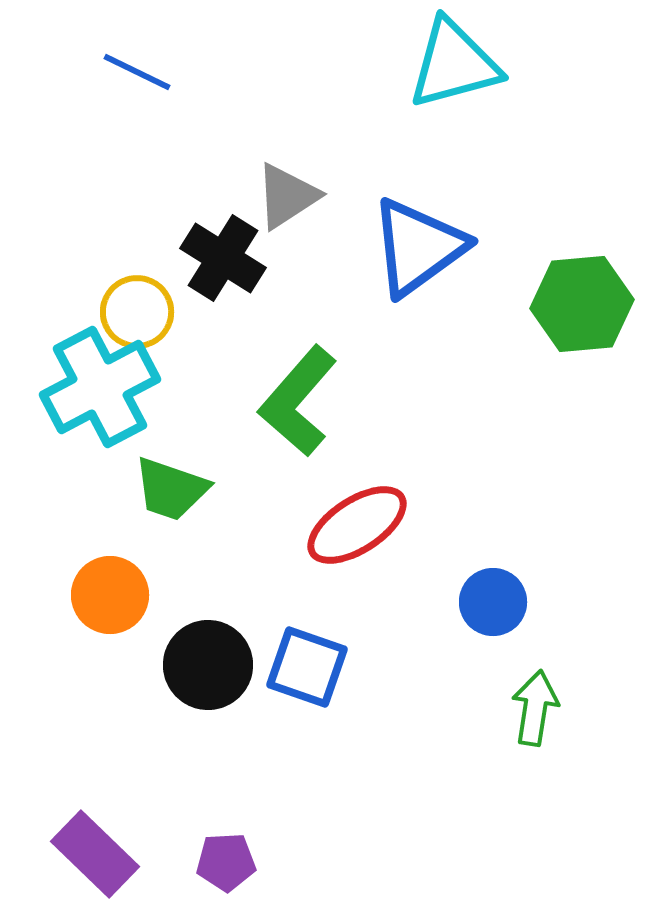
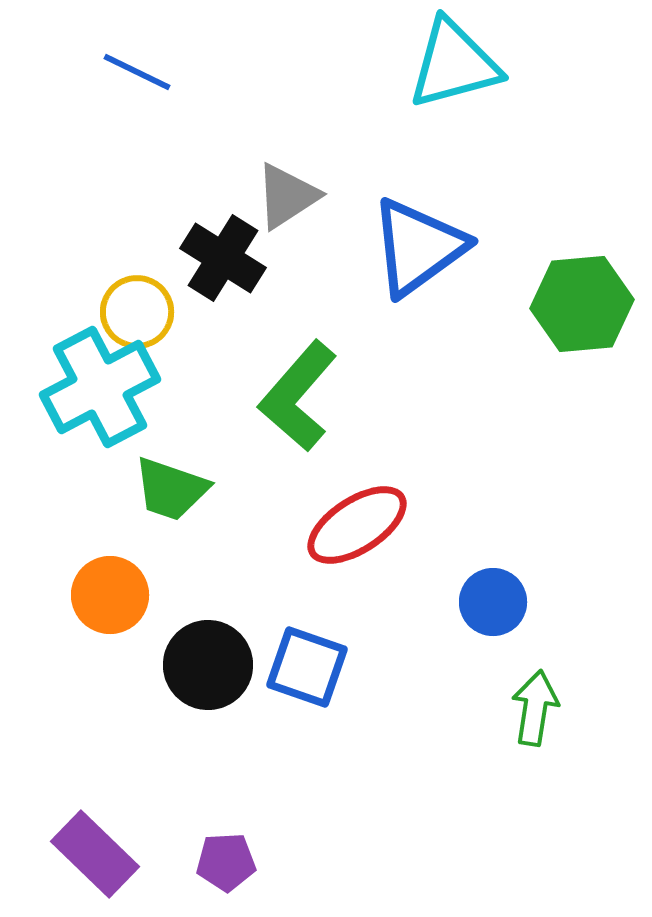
green L-shape: moved 5 px up
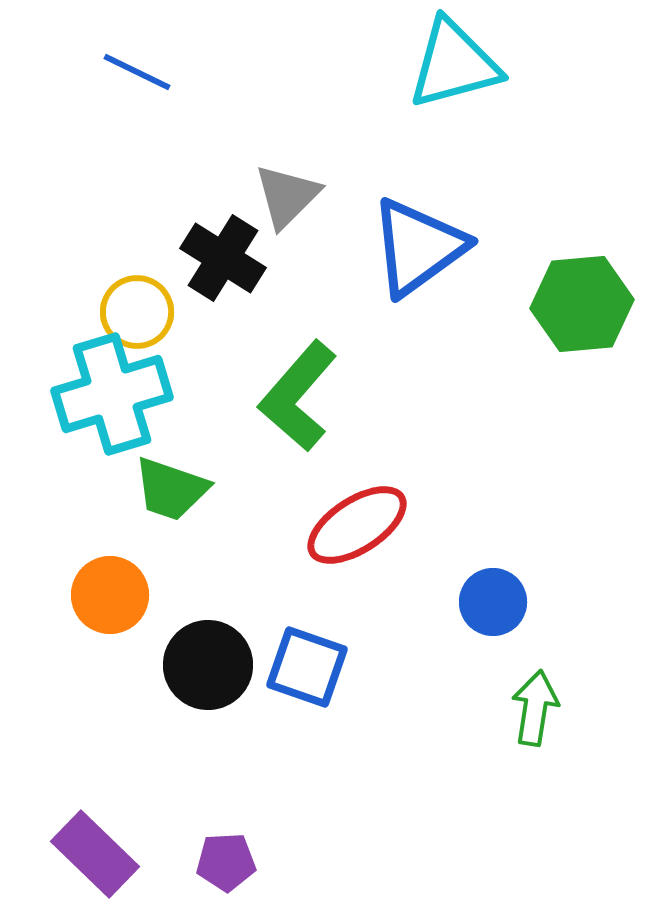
gray triangle: rotated 12 degrees counterclockwise
cyan cross: moved 12 px right, 7 px down; rotated 11 degrees clockwise
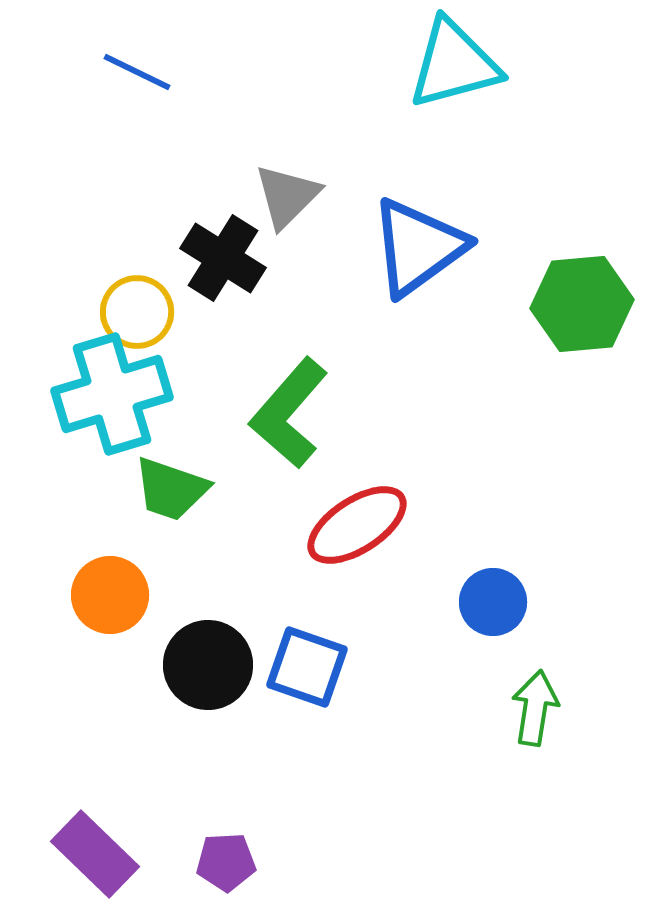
green L-shape: moved 9 px left, 17 px down
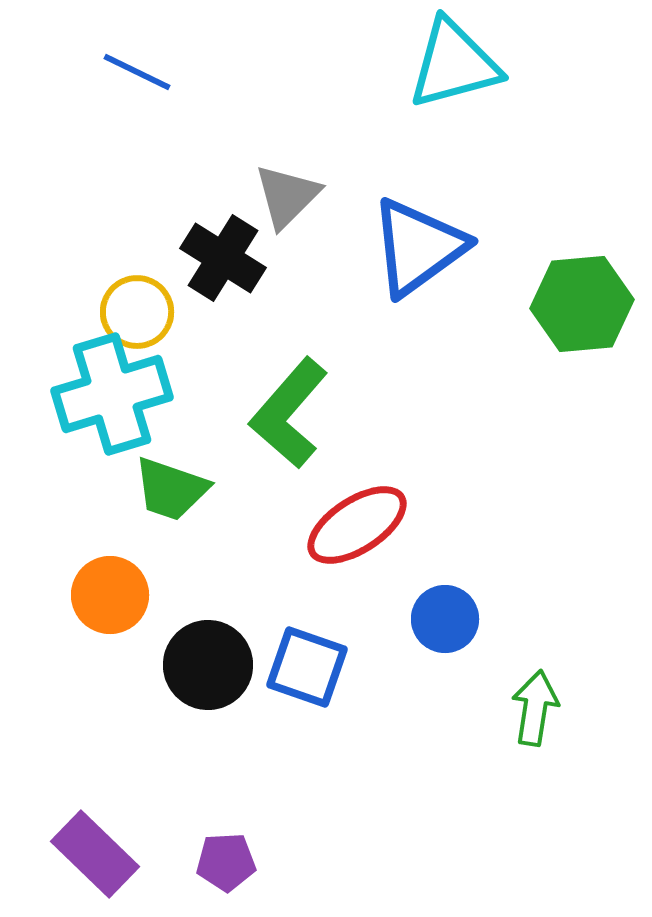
blue circle: moved 48 px left, 17 px down
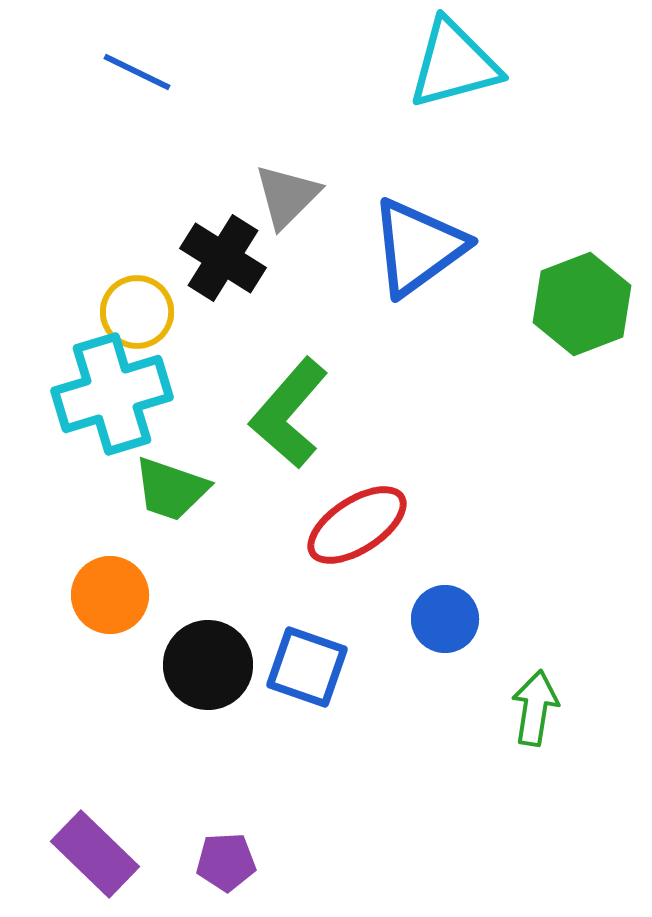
green hexagon: rotated 16 degrees counterclockwise
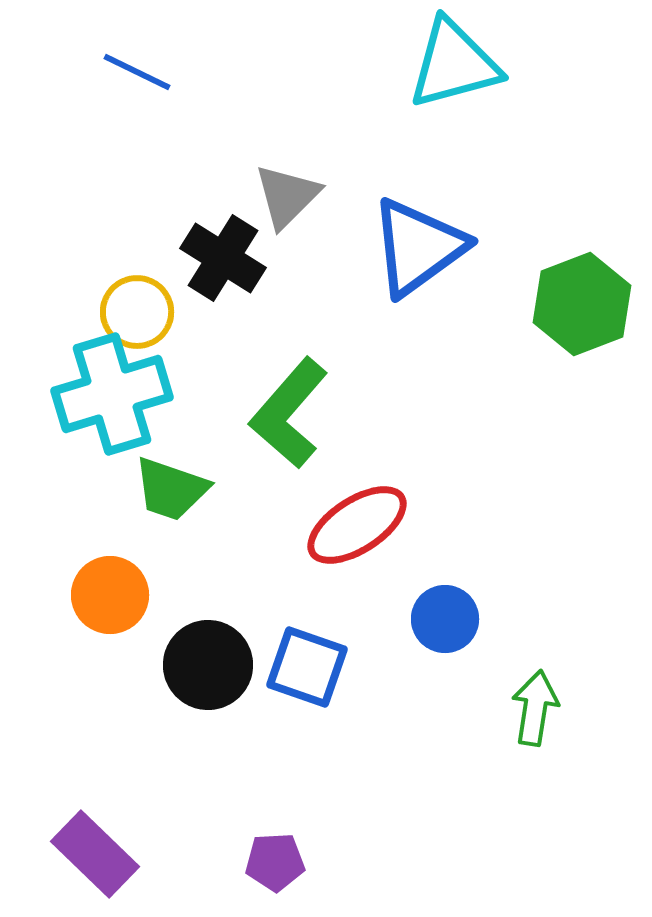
purple pentagon: moved 49 px right
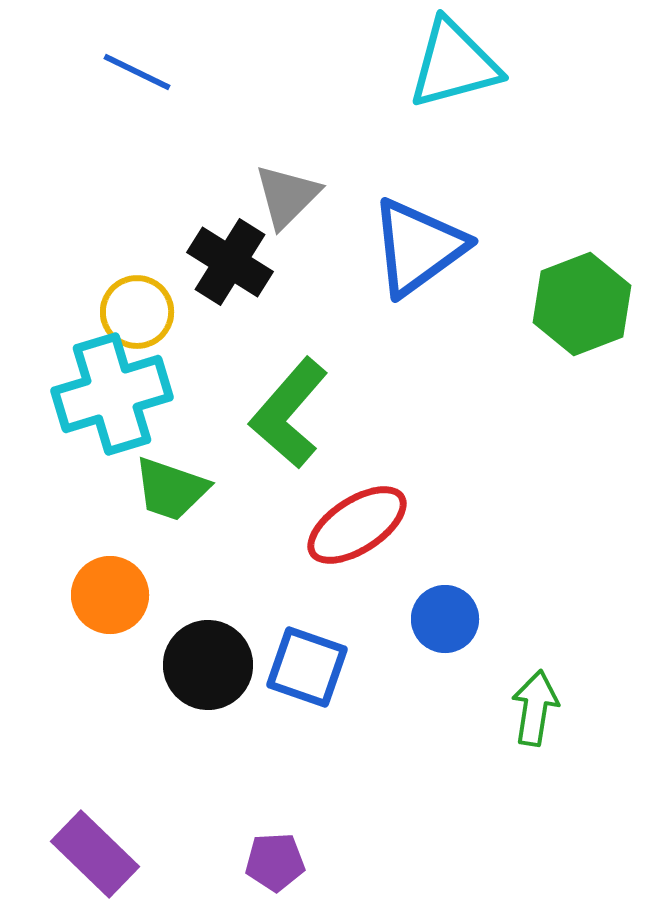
black cross: moved 7 px right, 4 px down
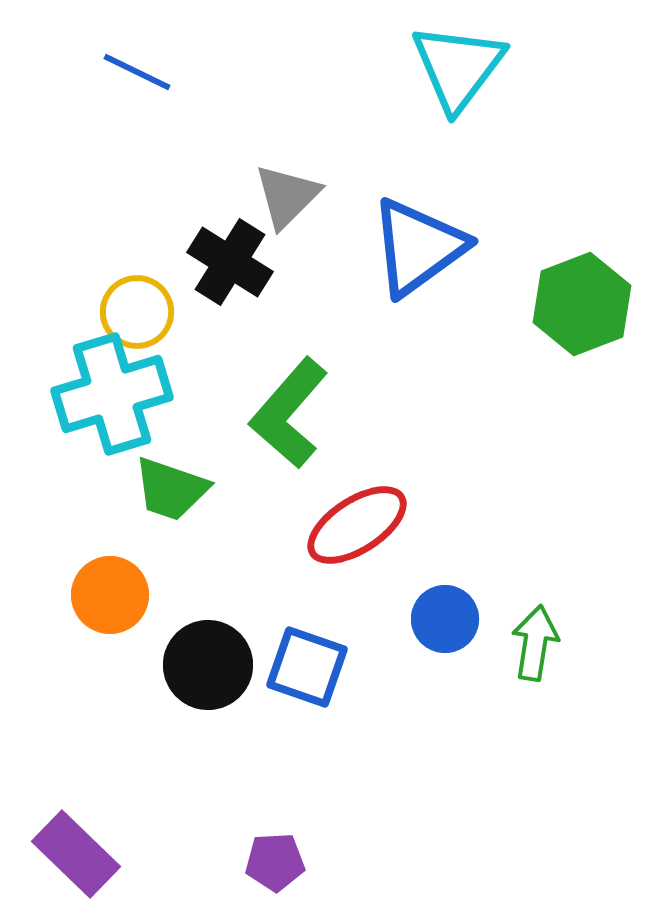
cyan triangle: moved 4 px right, 3 px down; rotated 38 degrees counterclockwise
green arrow: moved 65 px up
purple rectangle: moved 19 px left
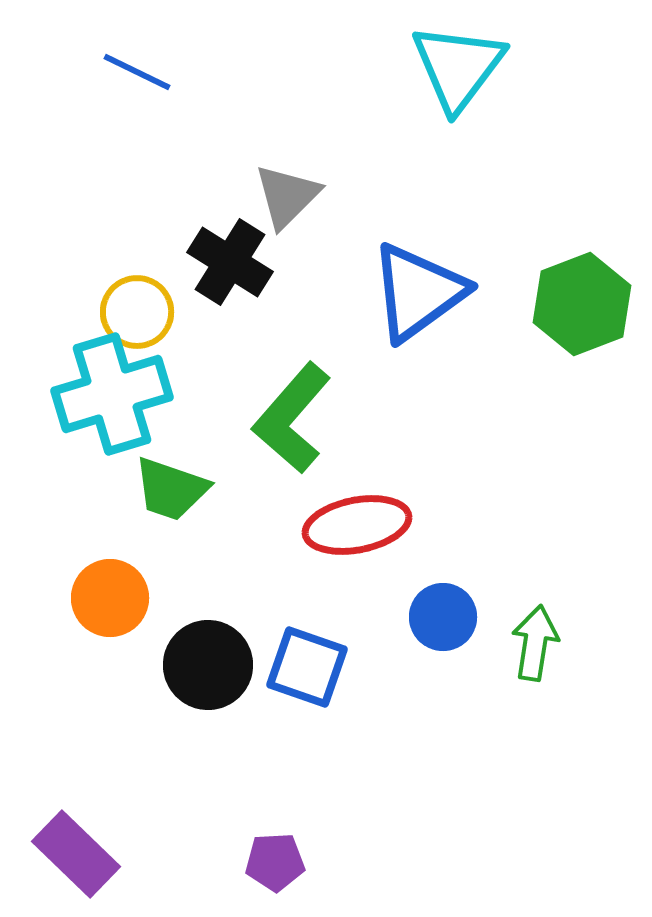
blue triangle: moved 45 px down
green L-shape: moved 3 px right, 5 px down
red ellipse: rotated 22 degrees clockwise
orange circle: moved 3 px down
blue circle: moved 2 px left, 2 px up
